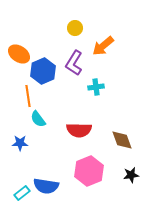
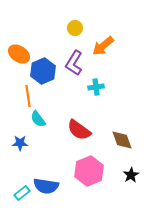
red semicircle: rotated 35 degrees clockwise
black star: rotated 21 degrees counterclockwise
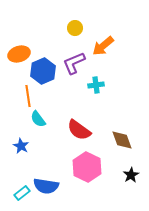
orange ellipse: rotated 50 degrees counterclockwise
purple L-shape: rotated 35 degrees clockwise
cyan cross: moved 2 px up
blue star: moved 1 px right, 3 px down; rotated 28 degrees clockwise
pink hexagon: moved 2 px left, 4 px up; rotated 12 degrees counterclockwise
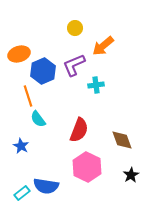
purple L-shape: moved 2 px down
orange line: rotated 10 degrees counterclockwise
red semicircle: rotated 105 degrees counterclockwise
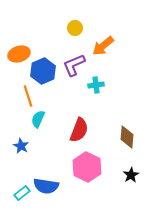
cyan semicircle: rotated 60 degrees clockwise
brown diamond: moved 5 px right, 3 px up; rotated 25 degrees clockwise
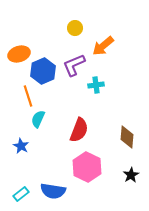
blue semicircle: moved 7 px right, 5 px down
cyan rectangle: moved 1 px left, 1 px down
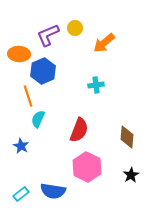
orange arrow: moved 1 px right, 3 px up
orange ellipse: rotated 20 degrees clockwise
purple L-shape: moved 26 px left, 30 px up
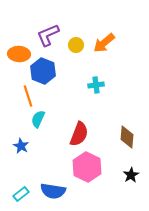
yellow circle: moved 1 px right, 17 px down
blue hexagon: rotated 15 degrees counterclockwise
red semicircle: moved 4 px down
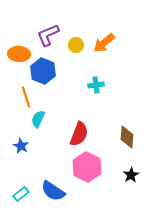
orange line: moved 2 px left, 1 px down
blue semicircle: rotated 25 degrees clockwise
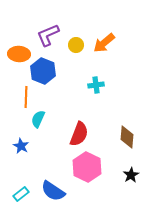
orange line: rotated 20 degrees clockwise
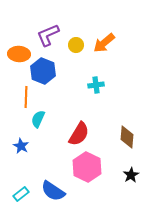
red semicircle: rotated 10 degrees clockwise
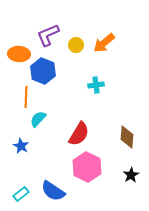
cyan semicircle: rotated 18 degrees clockwise
